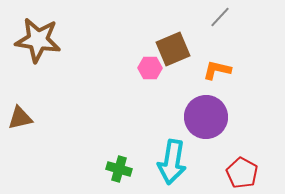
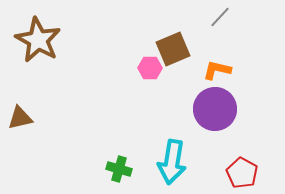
brown star: rotated 21 degrees clockwise
purple circle: moved 9 px right, 8 px up
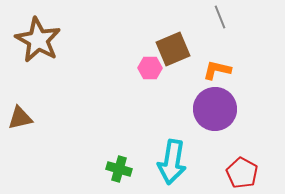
gray line: rotated 65 degrees counterclockwise
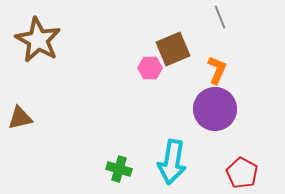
orange L-shape: rotated 100 degrees clockwise
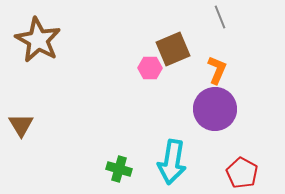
brown triangle: moved 1 px right, 7 px down; rotated 48 degrees counterclockwise
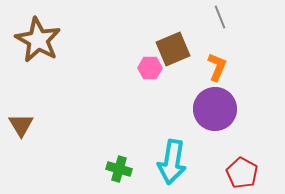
orange L-shape: moved 3 px up
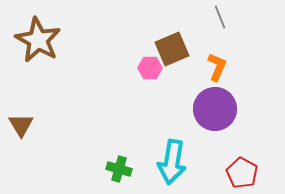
brown square: moved 1 px left
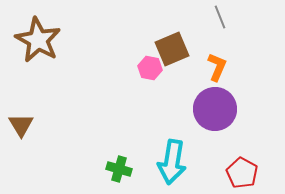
pink hexagon: rotated 10 degrees clockwise
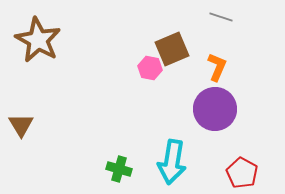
gray line: moved 1 px right; rotated 50 degrees counterclockwise
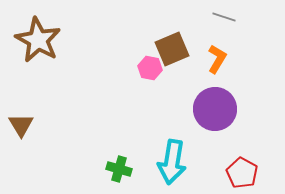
gray line: moved 3 px right
orange L-shape: moved 8 px up; rotated 8 degrees clockwise
